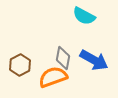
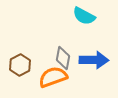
blue arrow: rotated 28 degrees counterclockwise
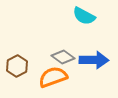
gray diamond: moved 1 px up; rotated 65 degrees counterclockwise
brown hexagon: moved 3 px left, 1 px down
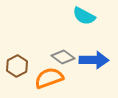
orange semicircle: moved 4 px left, 1 px down
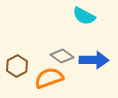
gray diamond: moved 1 px left, 1 px up
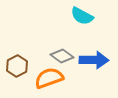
cyan semicircle: moved 2 px left
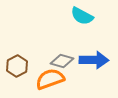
gray diamond: moved 5 px down; rotated 20 degrees counterclockwise
orange semicircle: moved 1 px right, 1 px down
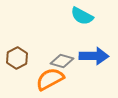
blue arrow: moved 4 px up
brown hexagon: moved 8 px up
orange semicircle: rotated 8 degrees counterclockwise
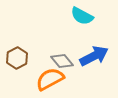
blue arrow: rotated 28 degrees counterclockwise
gray diamond: rotated 35 degrees clockwise
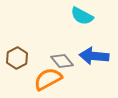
blue arrow: rotated 148 degrees counterclockwise
orange semicircle: moved 2 px left
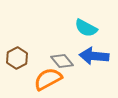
cyan semicircle: moved 4 px right, 12 px down
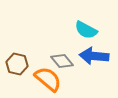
cyan semicircle: moved 2 px down
brown hexagon: moved 6 px down; rotated 20 degrees counterclockwise
orange semicircle: rotated 68 degrees clockwise
